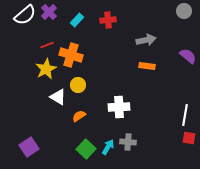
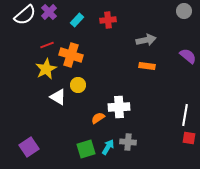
orange semicircle: moved 19 px right, 2 px down
green square: rotated 30 degrees clockwise
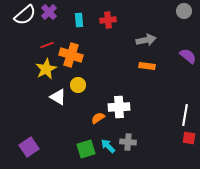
cyan rectangle: moved 2 px right; rotated 48 degrees counterclockwise
cyan arrow: moved 1 px up; rotated 77 degrees counterclockwise
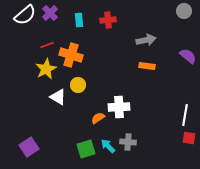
purple cross: moved 1 px right, 1 px down
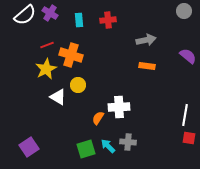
purple cross: rotated 14 degrees counterclockwise
orange semicircle: rotated 24 degrees counterclockwise
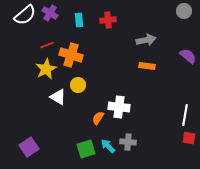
white cross: rotated 10 degrees clockwise
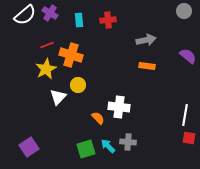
white triangle: rotated 42 degrees clockwise
orange semicircle: rotated 104 degrees clockwise
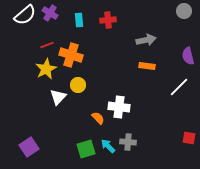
purple semicircle: rotated 144 degrees counterclockwise
white line: moved 6 px left, 28 px up; rotated 35 degrees clockwise
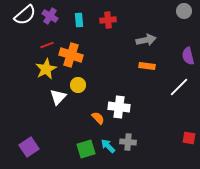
purple cross: moved 3 px down
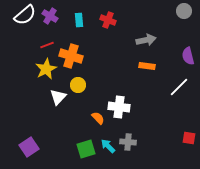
red cross: rotated 28 degrees clockwise
orange cross: moved 1 px down
